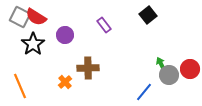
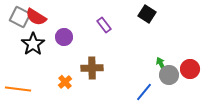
black square: moved 1 px left, 1 px up; rotated 18 degrees counterclockwise
purple circle: moved 1 px left, 2 px down
brown cross: moved 4 px right
orange line: moved 2 px left, 3 px down; rotated 60 degrees counterclockwise
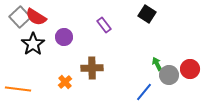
gray square: rotated 20 degrees clockwise
green arrow: moved 4 px left
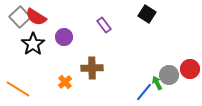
green arrow: moved 19 px down
orange line: rotated 25 degrees clockwise
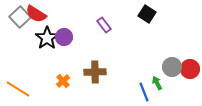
red semicircle: moved 3 px up
black star: moved 14 px right, 6 px up
brown cross: moved 3 px right, 4 px down
gray circle: moved 3 px right, 8 px up
orange cross: moved 2 px left, 1 px up
blue line: rotated 60 degrees counterclockwise
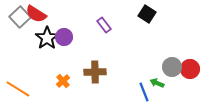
green arrow: rotated 40 degrees counterclockwise
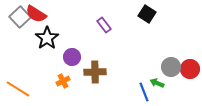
purple circle: moved 8 px right, 20 px down
gray circle: moved 1 px left
orange cross: rotated 16 degrees clockwise
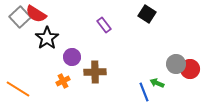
gray circle: moved 5 px right, 3 px up
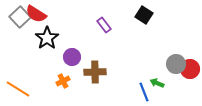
black square: moved 3 px left, 1 px down
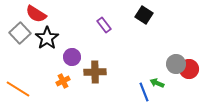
gray square: moved 16 px down
red circle: moved 1 px left
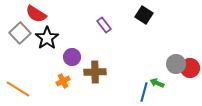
red circle: moved 1 px right, 1 px up
blue line: rotated 36 degrees clockwise
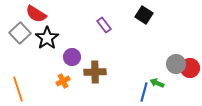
orange line: rotated 40 degrees clockwise
